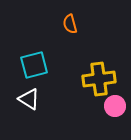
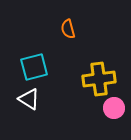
orange semicircle: moved 2 px left, 5 px down
cyan square: moved 2 px down
pink circle: moved 1 px left, 2 px down
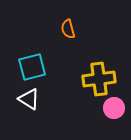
cyan square: moved 2 px left
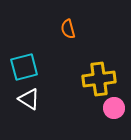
cyan square: moved 8 px left
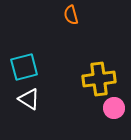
orange semicircle: moved 3 px right, 14 px up
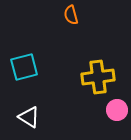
yellow cross: moved 1 px left, 2 px up
white triangle: moved 18 px down
pink circle: moved 3 px right, 2 px down
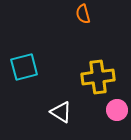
orange semicircle: moved 12 px right, 1 px up
white triangle: moved 32 px right, 5 px up
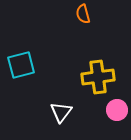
cyan square: moved 3 px left, 2 px up
white triangle: rotated 35 degrees clockwise
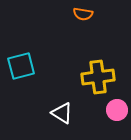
orange semicircle: rotated 66 degrees counterclockwise
cyan square: moved 1 px down
white triangle: moved 1 px right, 1 px down; rotated 35 degrees counterclockwise
